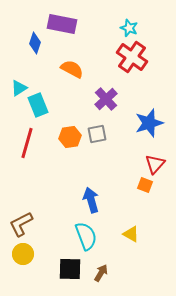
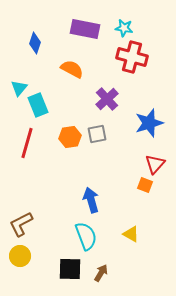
purple rectangle: moved 23 px right, 5 px down
cyan star: moved 5 px left; rotated 12 degrees counterclockwise
red cross: rotated 20 degrees counterclockwise
cyan triangle: rotated 18 degrees counterclockwise
purple cross: moved 1 px right
yellow circle: moved 3 px left, 2 px down
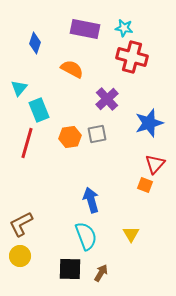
cyan rectangle: moved 1 px right, 5 px down
yellow triangle: rotated 30 degrees clockwise
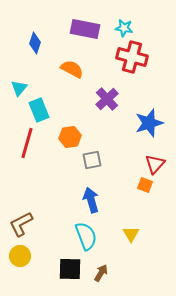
gray square: moved 5 px left, 26 px down
